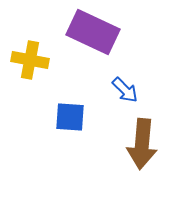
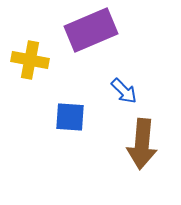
purple rectangle: moved 2 px left, 2 px up; rotated 48 degrees counterclockwise
blue arrow: moved 1 px left, 1 px down
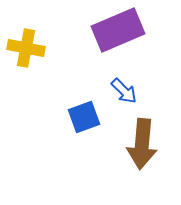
purple rectangle: moved 27 px right
yellow cross: moved 4 px left, 12 px up
blue square: moved 14 px right; rotated 24 degrees counterclockwise
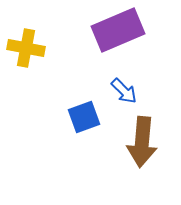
brown arrow: moved 2 px up
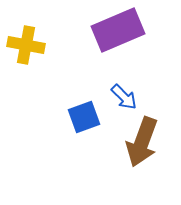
yellow cross: moved 3 px up
blue arrow: moved 6 px down
brown arrow: rotated 15 degrees clockwise
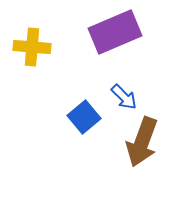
purple rectangle: moved 3 px left, 2 px down
yellow cross: moved 6 px right, 2 px down; rotated 6 degrees counterclockwise
blue square: rotated 20 degrees counterclockwise
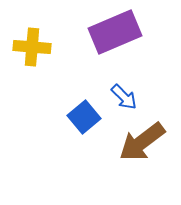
brown arrow: rotated 33 degrees clockwise
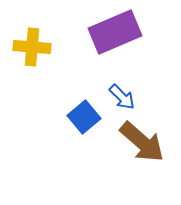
blue arrow: moved 2 px left
brown arrow: rotated 102 degrees counterclockwise
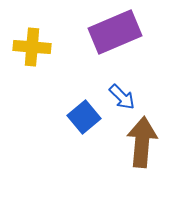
brown arrow: rotated 126 degrees counterclockwise
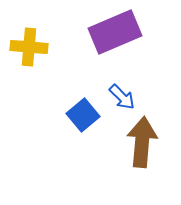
yellow cross: moved 3 px left
blue square: moved 1 px left, 2 px up
